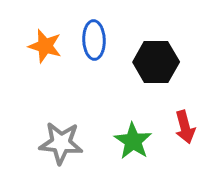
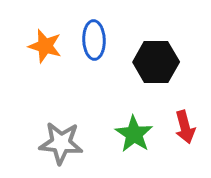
green star: moved 1 px right, 7 px up
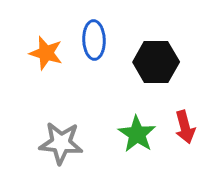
orange star: moved 1 px right, 7 px down
green star: moved 3 px right
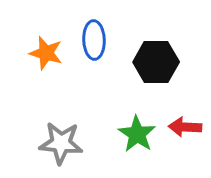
red arrow: rotated 108 degrees clockwise
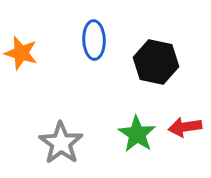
orange star: moved 25 px left
black hexagon: rotated 12 degrees clockwise
red arrow: rotated 12 degrees counterclockwise
gray star: rotated 30 degrees clockwise
